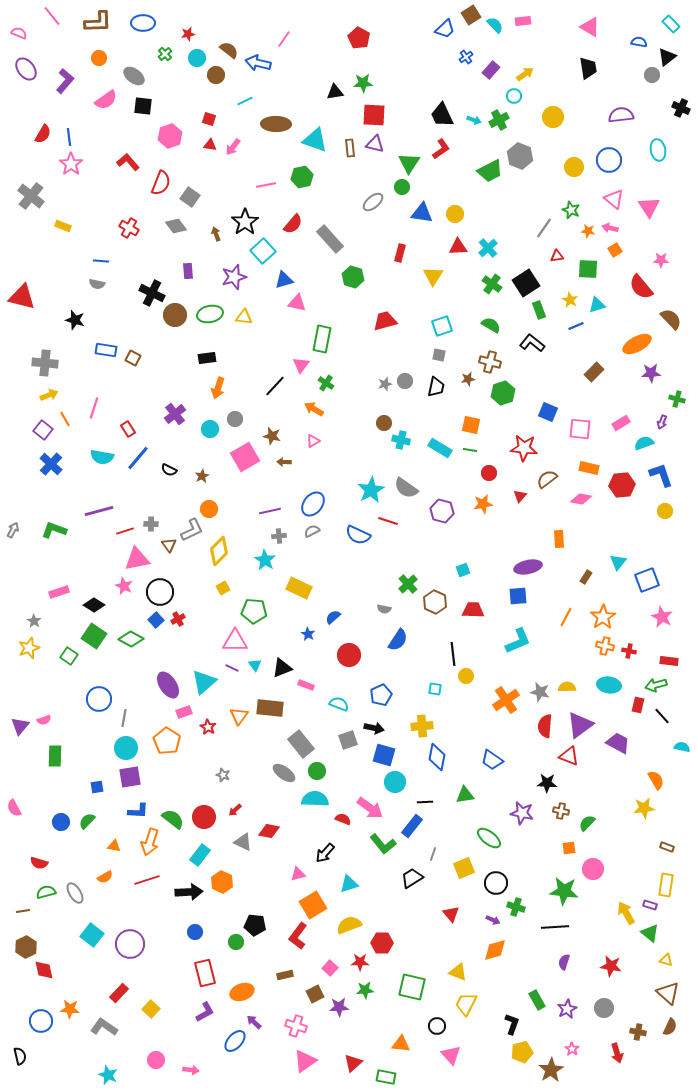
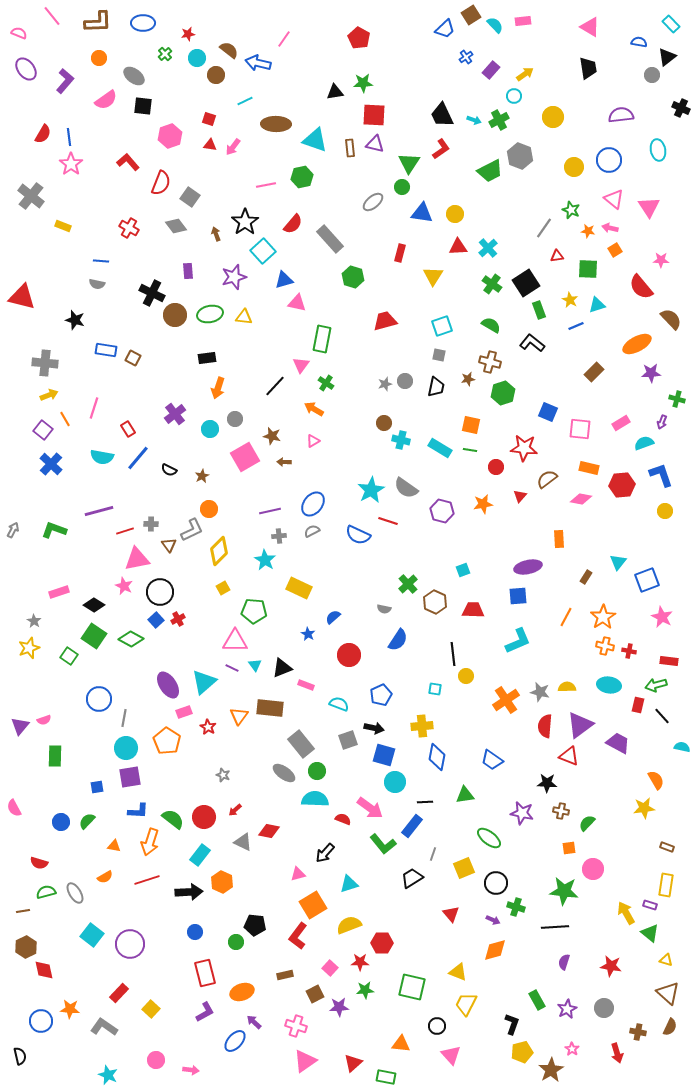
red circle at (489, 473): moved 7 px right, 6 px up
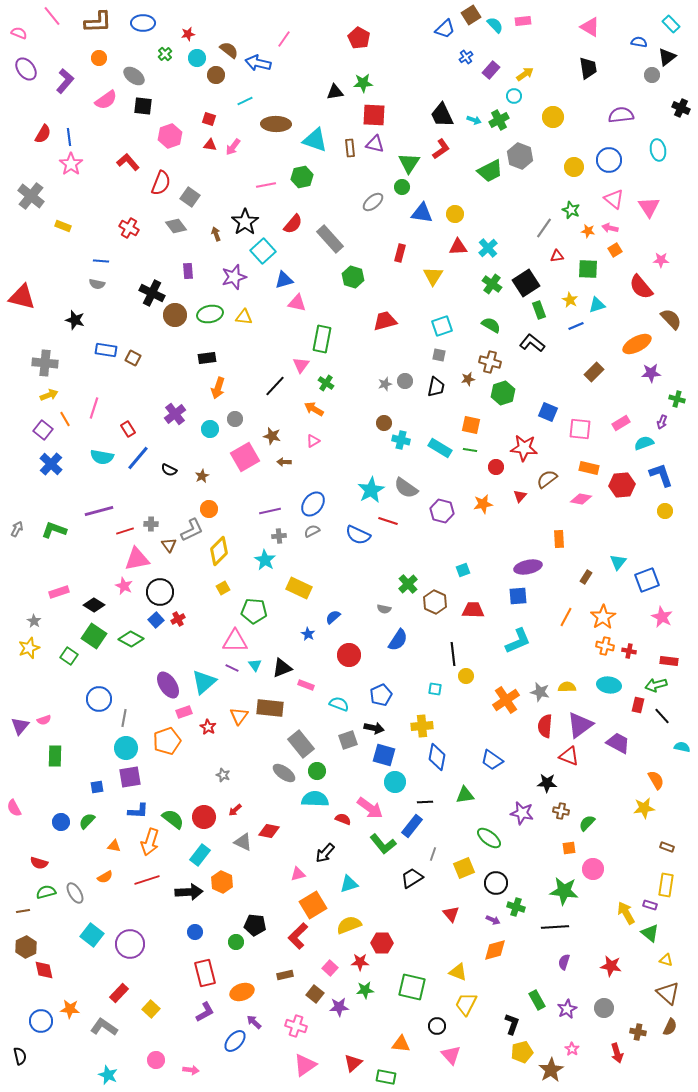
gray arrow at (13, 530): moved 4 px right, 1 px up
orange pentagon at (167, 741): rotated 20 degrees clockwise
red L-shape at (298, 936): rotated 8 degrees clockwise
brown square at (315, 994): rotated 24 degrees counterclockwise
pink triangle at (305, 1061): moved 4 px down
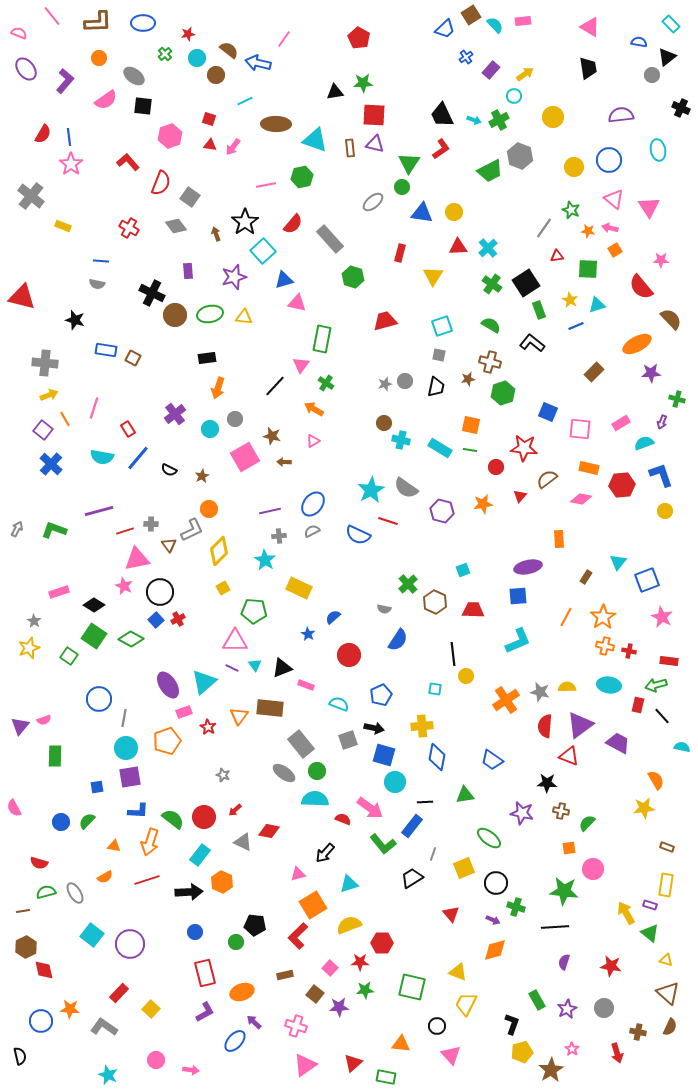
yellow circle at (455, 214): moved 1 px left, 2 px up
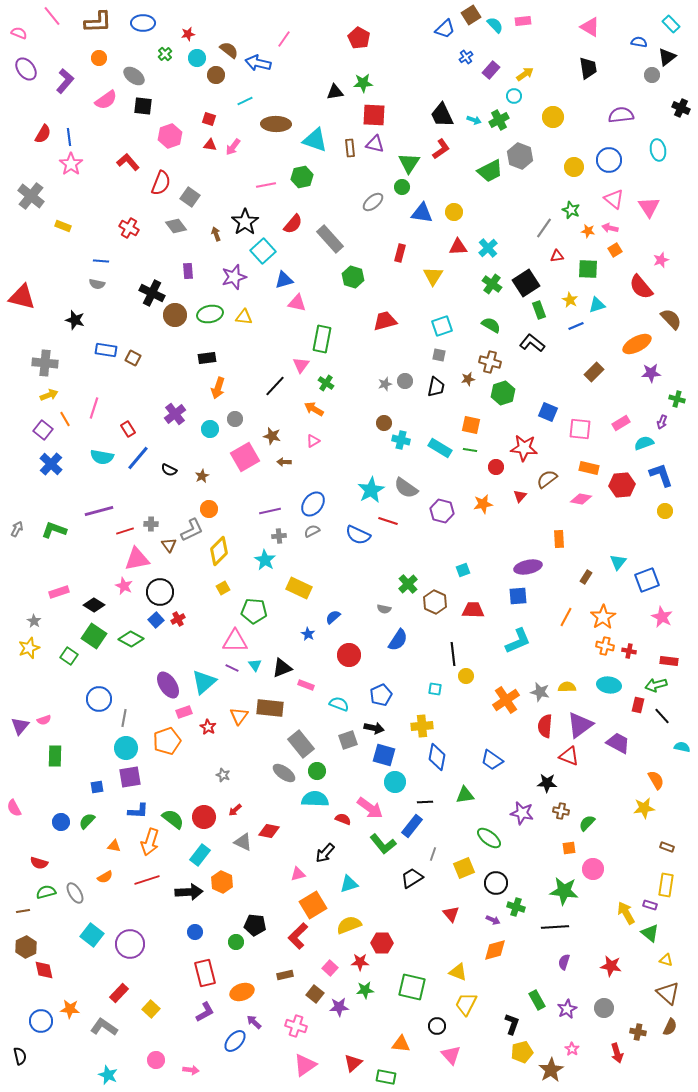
pink star at (661, 260): rotated 21 degrees counterclockwise
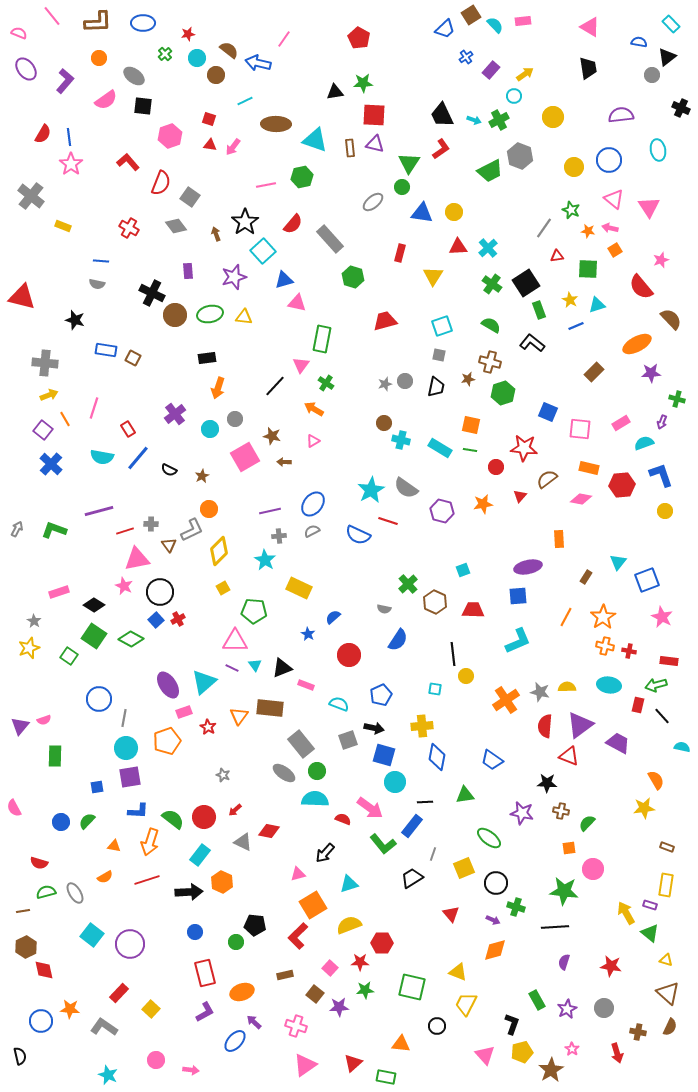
pink triangle at (451, 1055): moved 34 px right
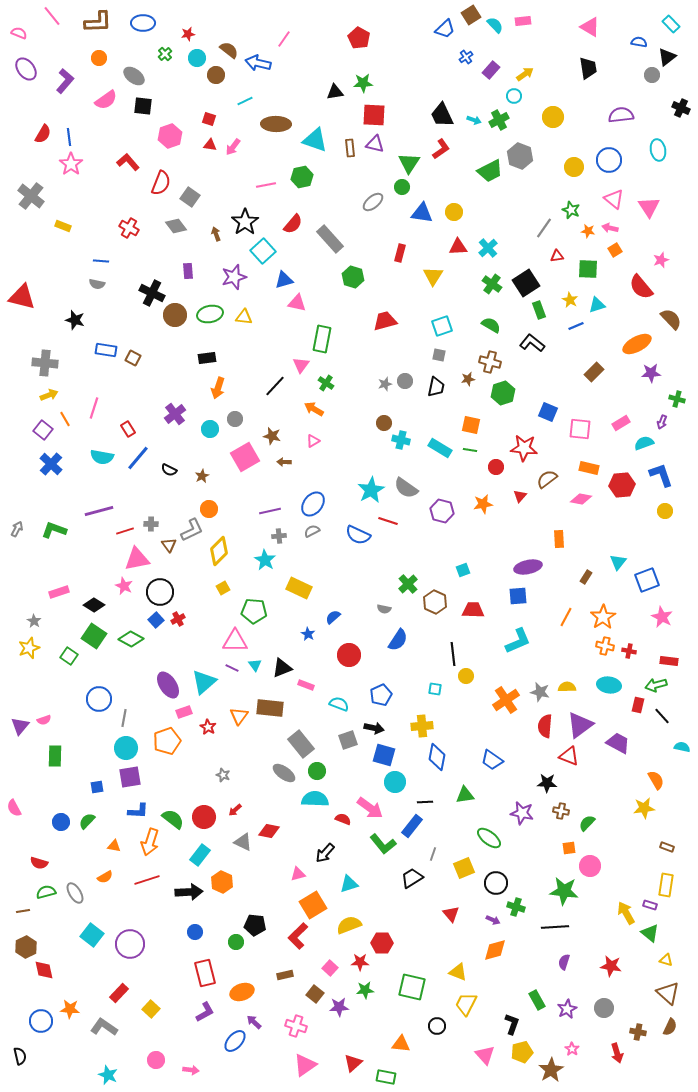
pink circle at (593, 869): moved 3 px left, 3 px up
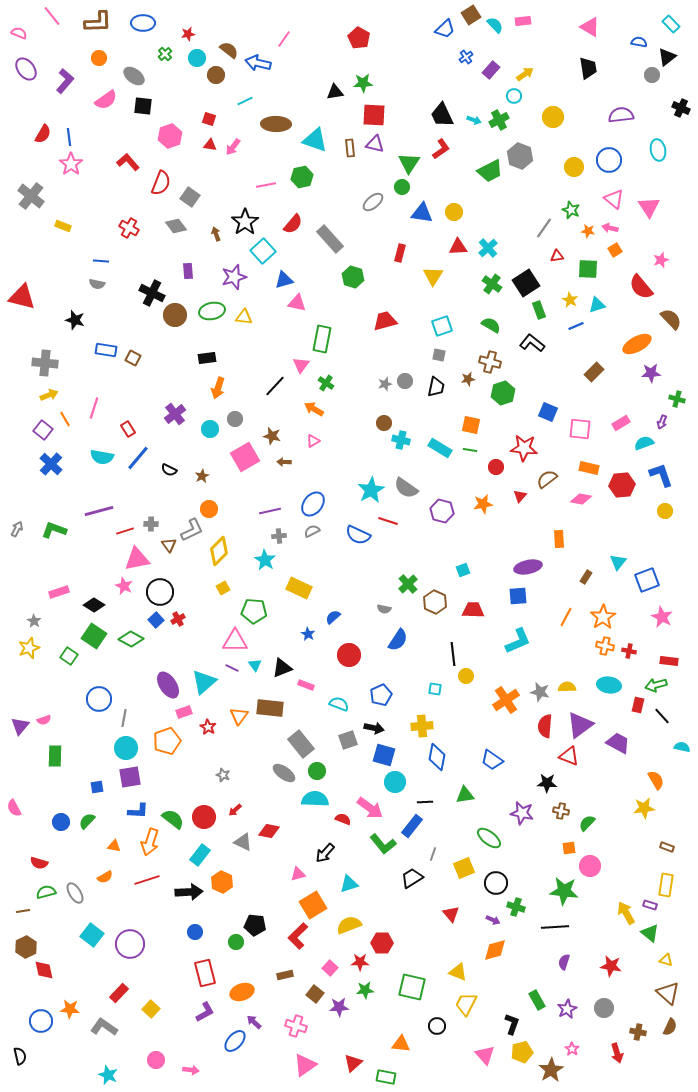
green ellipse at (210, 314): moved 2 px right, 3 px up
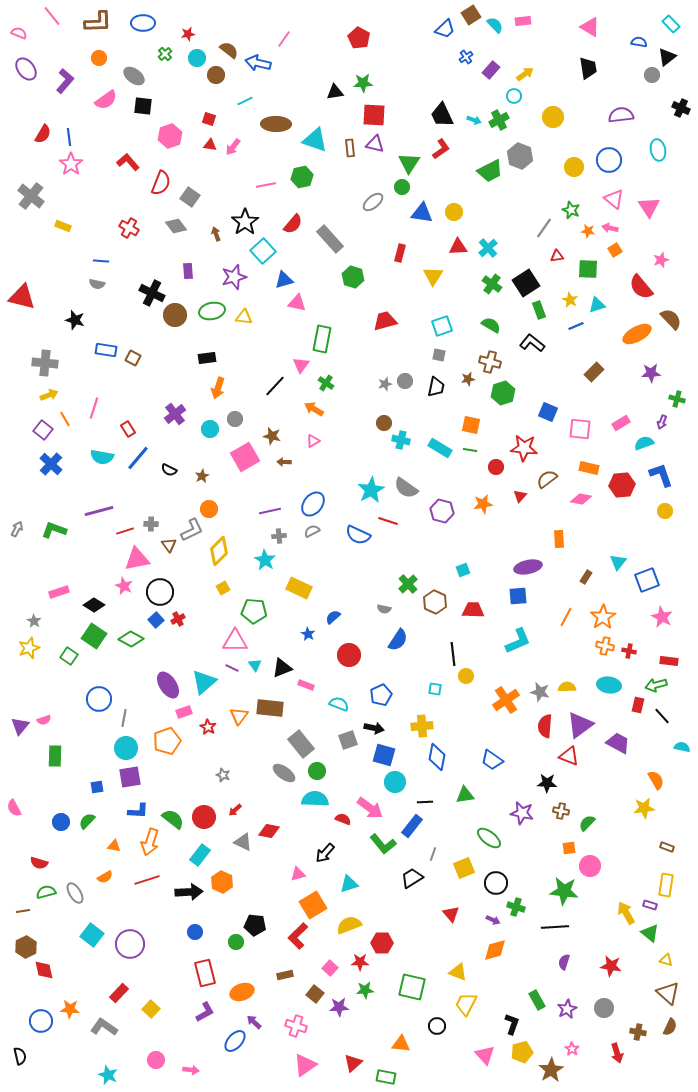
orange ellipse at (637, 344): moved 10 px up
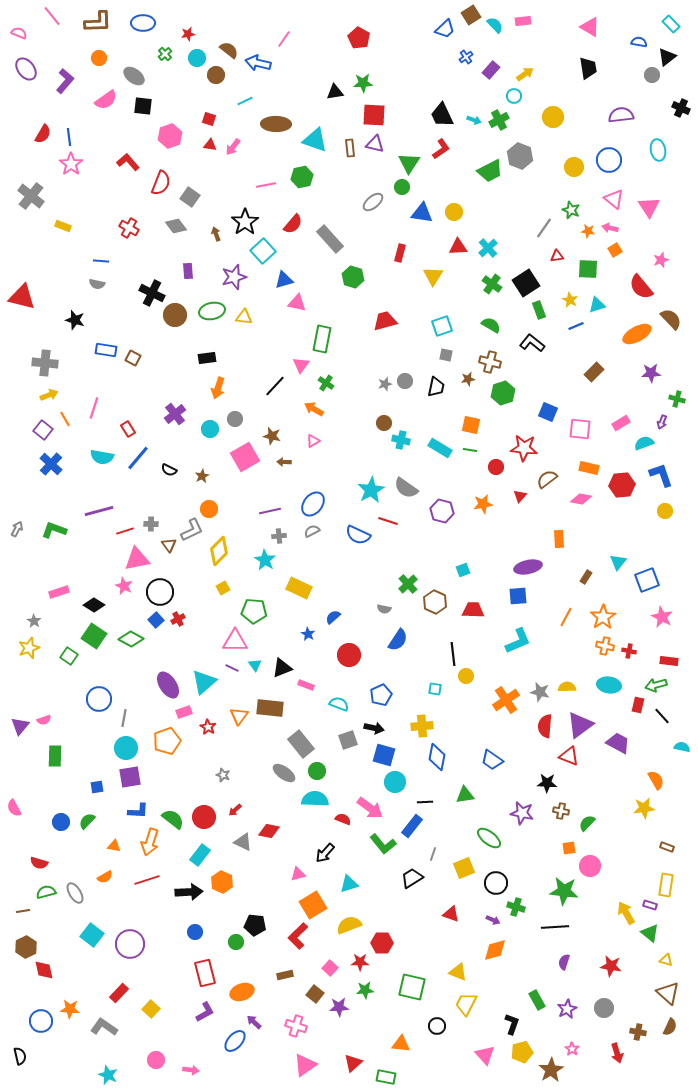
gray square at (439, 355): moved 7 px right
red triangle at (451, 914): rotated 30 degrees counterclockwise
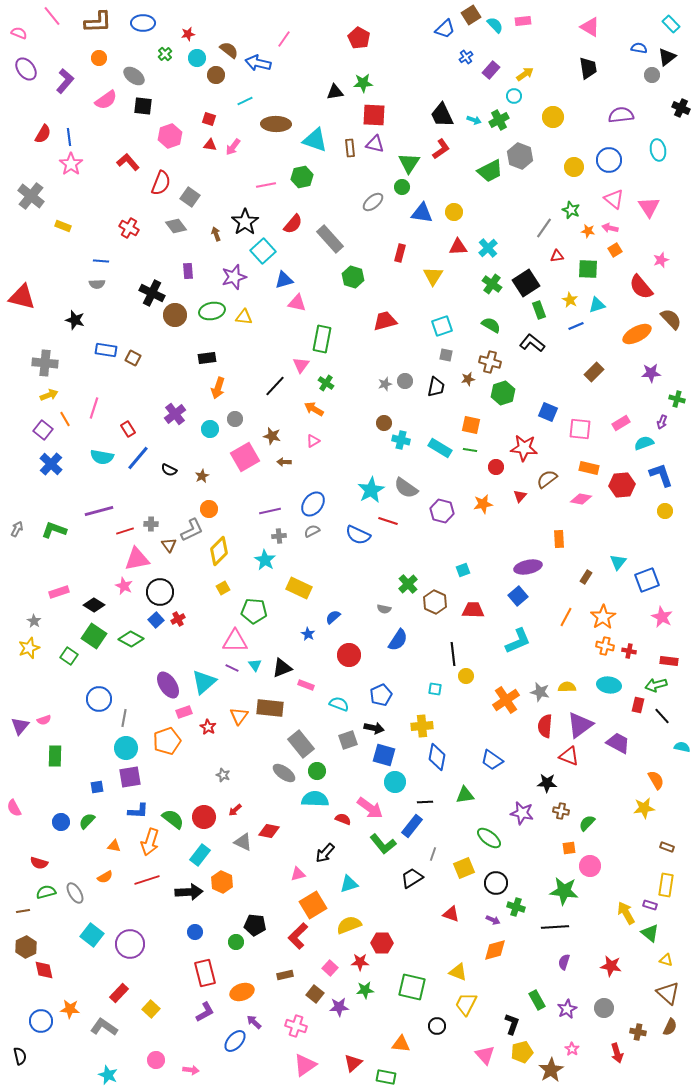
blue semicircle at (639, 42): moved 6 px down
gray semicircle at (97, 284): rotated 14 degrees counterclockwise
blue square at (518, 596): rotated 36 degrees counterclockwise
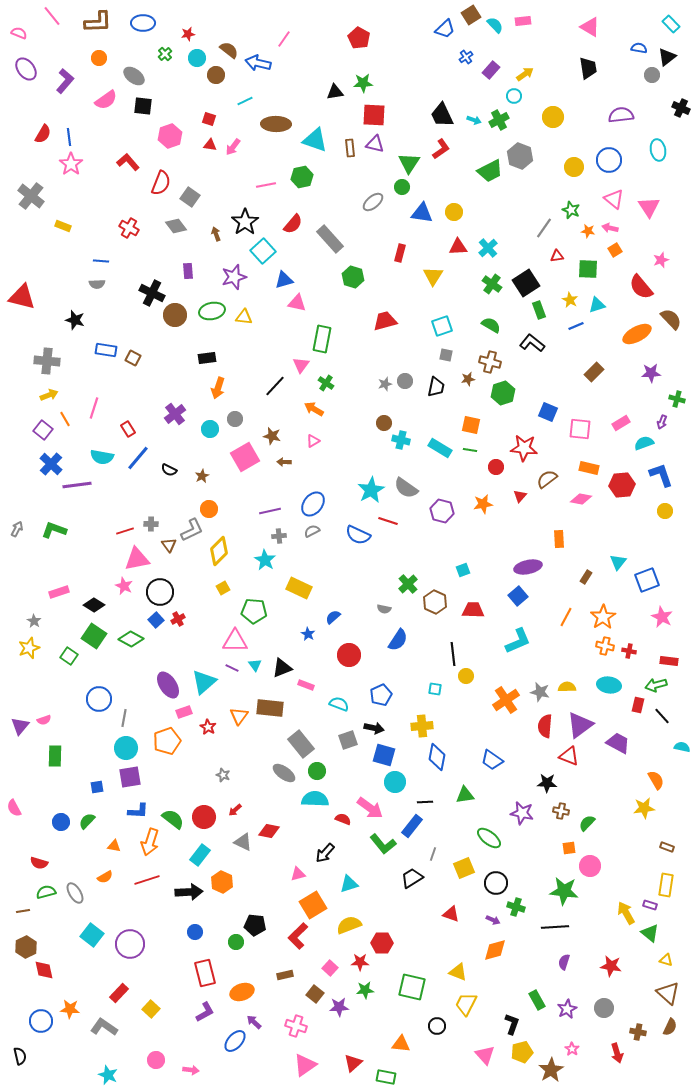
gray cross at (45, 363): moved 2 px right, 2 px up
purple line at (99, 511): moved 22 px left, 26 px up; rotated 8 degrees clockwise
